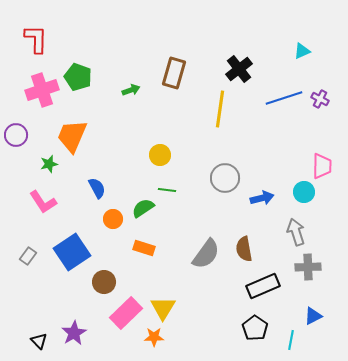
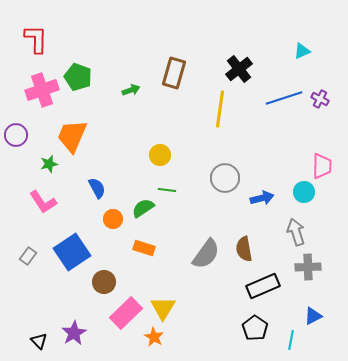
orange star: rotated 30 degrees clockwise
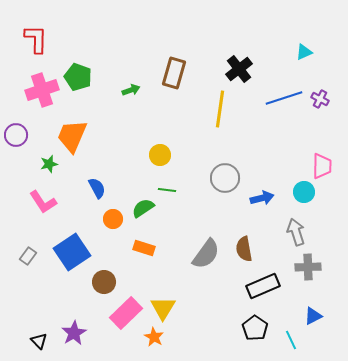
cyan triangle: moved 2 px right, 1 px down
cyan line: rotated 36 degrees counterclockwise
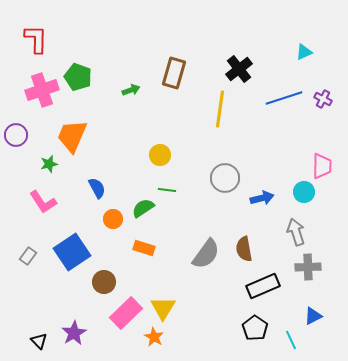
purple cross: moved 3 px right
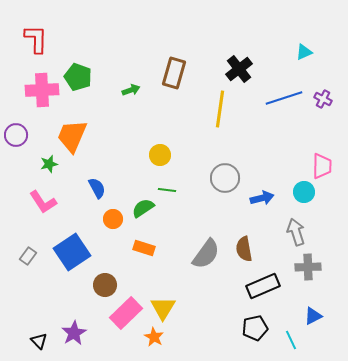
pink cross: rotated 16 degrees clockwise
brown circle: moved 1 px right, 3 px down
black pentagon: rotated 25 degrees clockwise
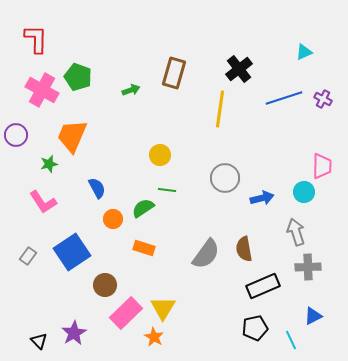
pink cross: rotated 32 degrees clockwise
